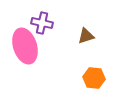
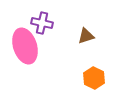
orange hexagon: rotated 20 degrees clockwise
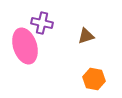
orange hexagon: moved 1 px down; rotated 15 degrees counterclockwise
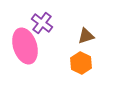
purple cross: rotated 25 degrees clockwise
orange hexagon: moved 13 px left, 16 px up; rotated 15 degrees clockwise
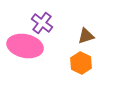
pink ellipse: rotated 60 degrees counterclockwise
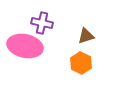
purple cross: rotated 25 degrees counterclockwise
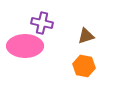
pink ellipse: rotated 12 degrees counterclockwise
orange hexagon: moved 3 px right, 3 px down; rotated 15 degrees counterclockwise
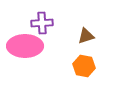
purple cross: rotated 15 degrees counterclockwise
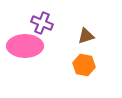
purple cross: rotated 25 degrees clockwise
orange hexagon: moved 1 px up
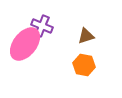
purple cross: moved 3 px down
pink ellipse: moved 2 px up; rotated 52 degrees counterclockwise
